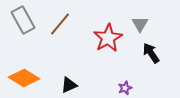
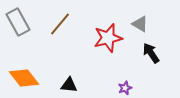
gray rectangle: moved 5 px left, 2 px down
gray triangle: rotated 30 degrees counterclockwise
red star: rotated 16 degrees clockwise
orange diamond: rotated 20 degrees clockwise
black triangle: rotated 30 degrees clockwise
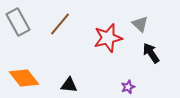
gray triangle: rotated 12 degrees clockwise
purple star: moved 3 px right, 1 px up
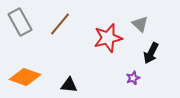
gray rectangle: moved 2 px right
black arrow: rotated 120 degrees counterclockwise
orange diamond: moved 1 px right, 1 px up; rotated 32 degrees counterclockwise
purple star: moved 5 px right, 9 px up
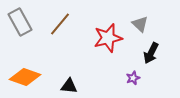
black triangle: moved 1 px down
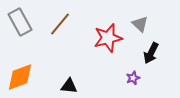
orange diamond: moved 5 px left; rotated 40 degrees counterclockwise
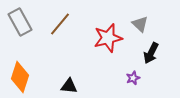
orange diamond: rotated 52 degrees counterclockwise
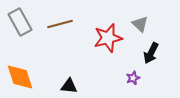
brown line: rotated 35 degrees clockwise
orange diamond: rotated 36 degrees counterclockwise
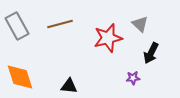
gray rectangle: moved 3 px left, 4 px down
purple star: rotated 16 degrees clockwise
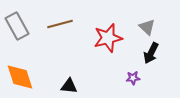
gray triangle: moved 7 px right, 3 px down
